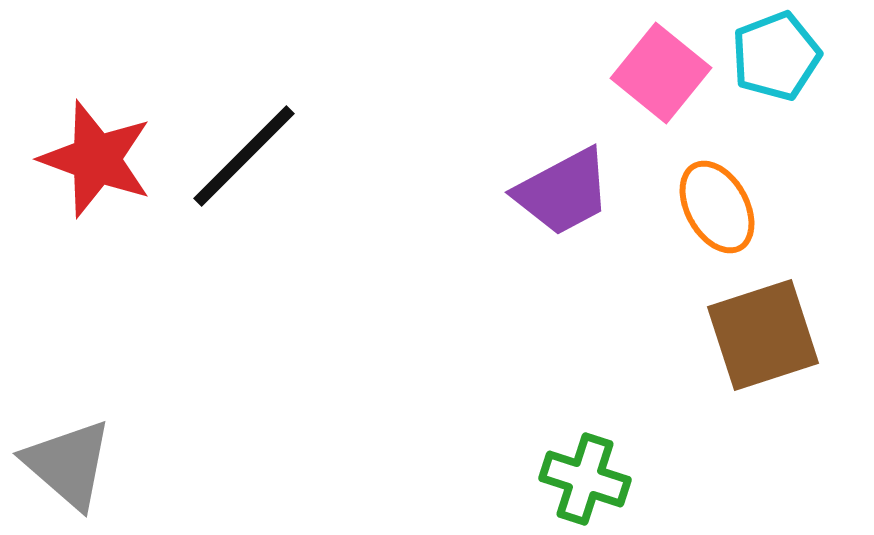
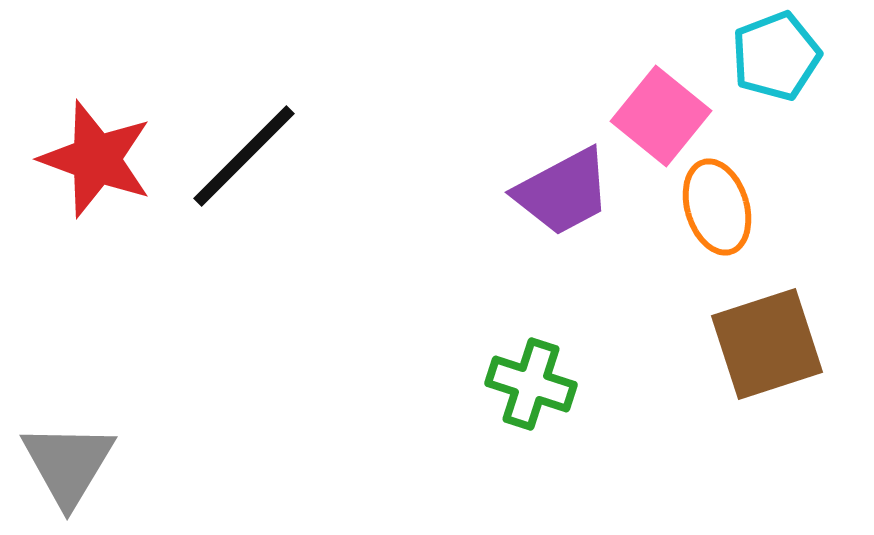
pink square: moved 43 px down
orange ellipse: rotated 12 degrees clockwise
brown square: moved 4 px right, 9 px down
gray triangle: rotated 20 degrees clockwise
green cross: moved 54 px left, 95 px up
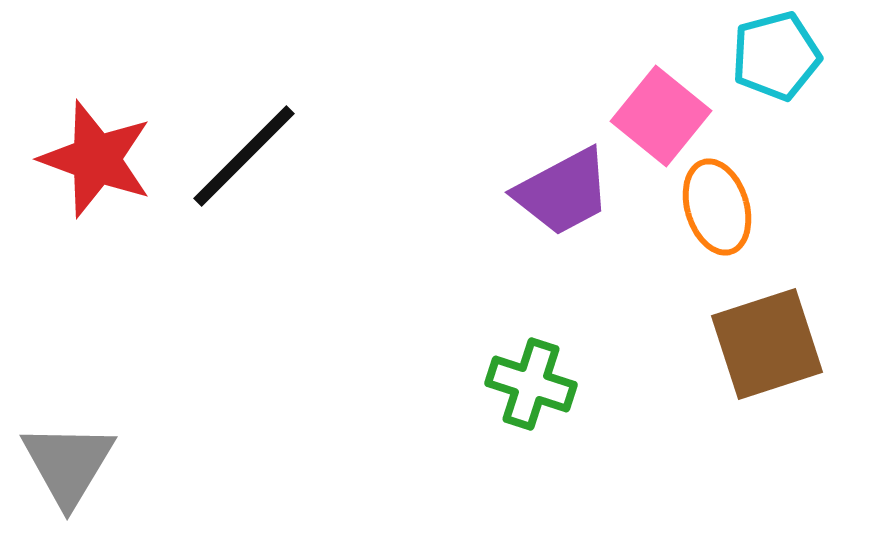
cyan pentagon: rotated 6 degrees clockwise
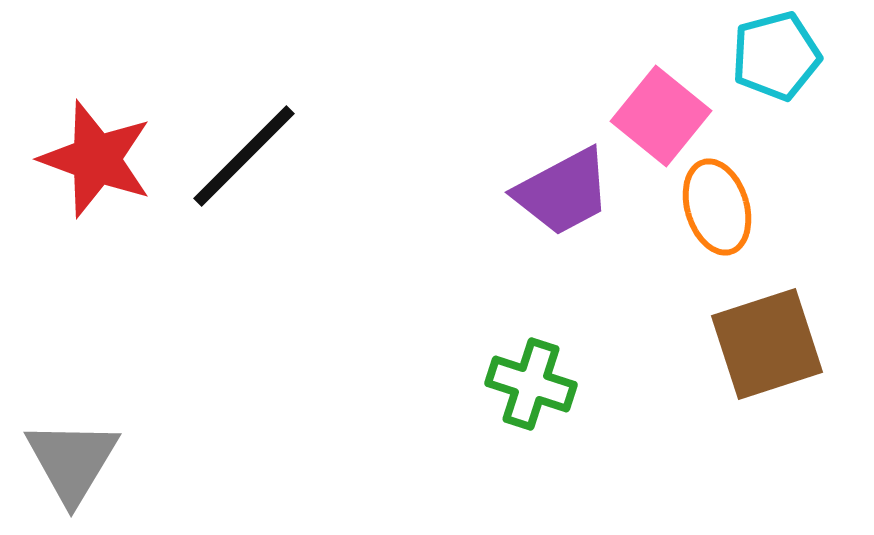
gray triangle: moved 4 px right, 3 px up
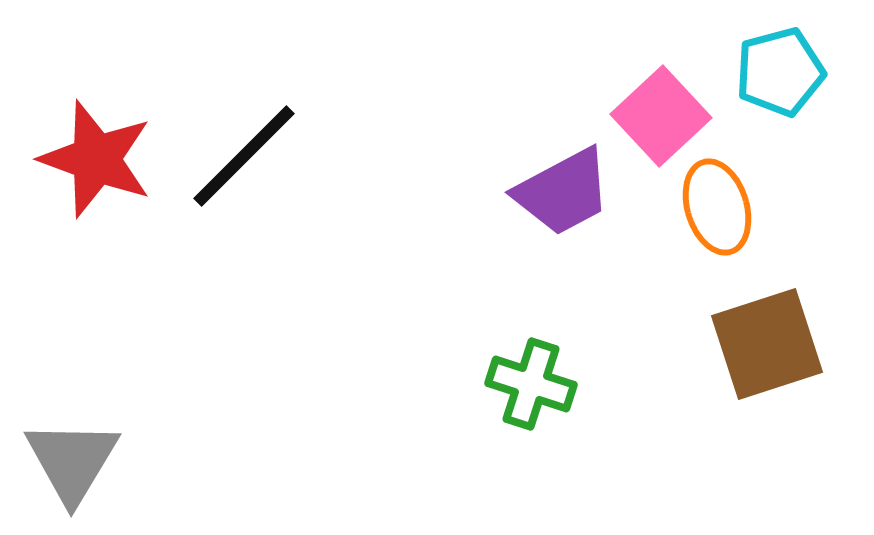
cyan pentagon: moved 4 px right, 16 px down
pink square: rotated 8 degrees clockwise
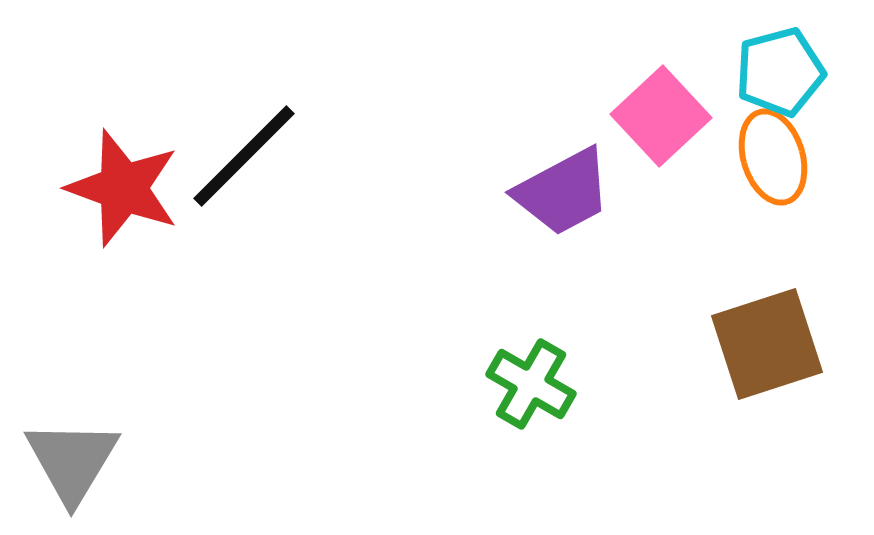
red star: moved 27 px right, 29 px down
orange ellipse: moved 56 px right, 50 px up
green cross: rotated 12 degrees clockwise
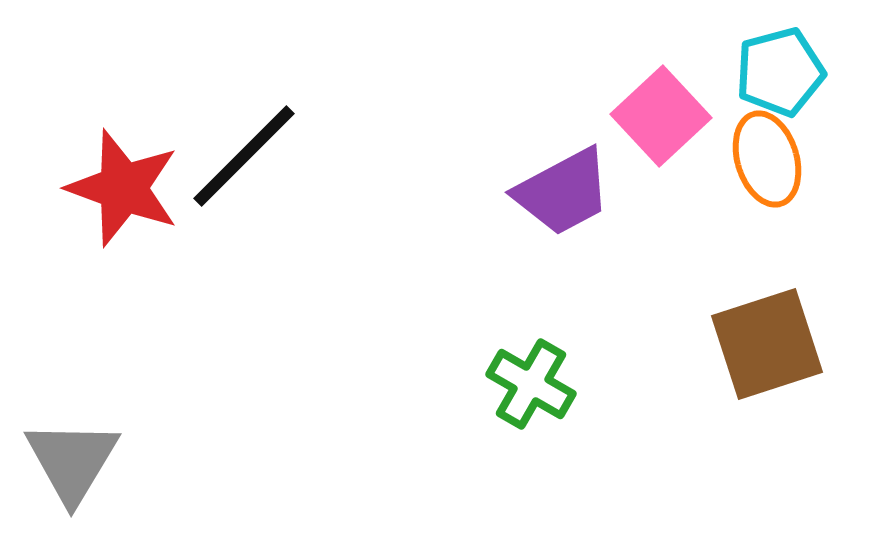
orange ellipse: moved 6 px left, 2 px down
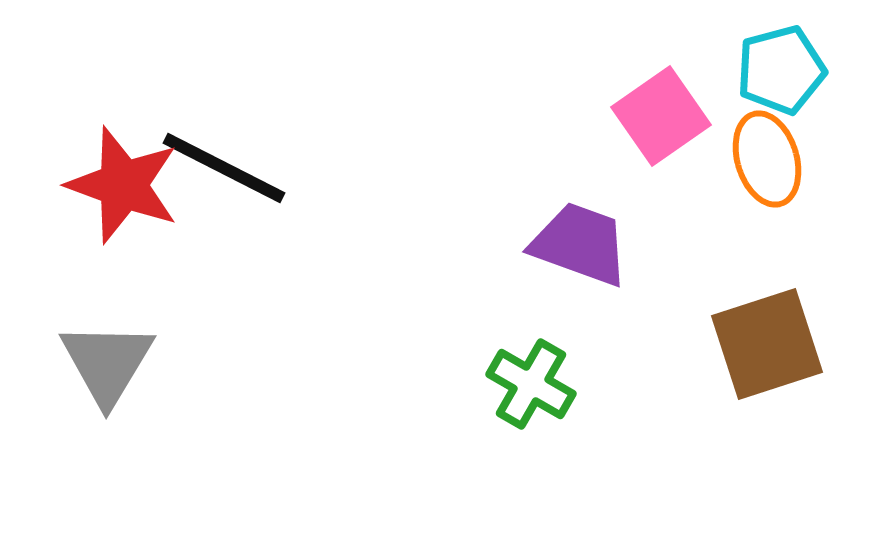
cyan pentagon: moved 1 px right, 2 px up
pink square: rotated 8 degrees clockwise
black line: moved 20 px left, 12 px down; rotated 72 degrees clockwise
red star: moved 3 px up
purple trapezoid: moved 17 px right, 52 px down; rotated 132 degrees counterclockwise
gray triangle: moved 35 px right, 98 px up
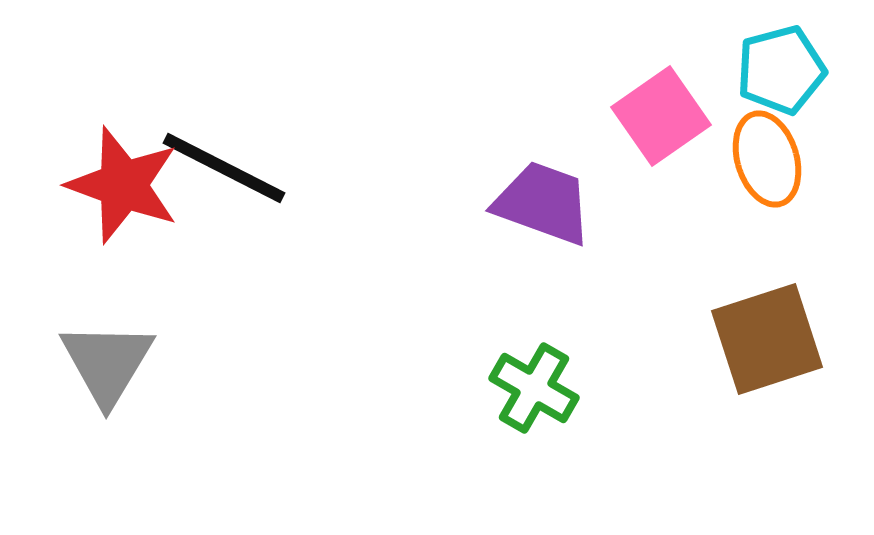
purple trapezoid: moved 37 px left, 41 px up
brown square: moved 5 px up
green cross: moved 3 px right, 4 px down
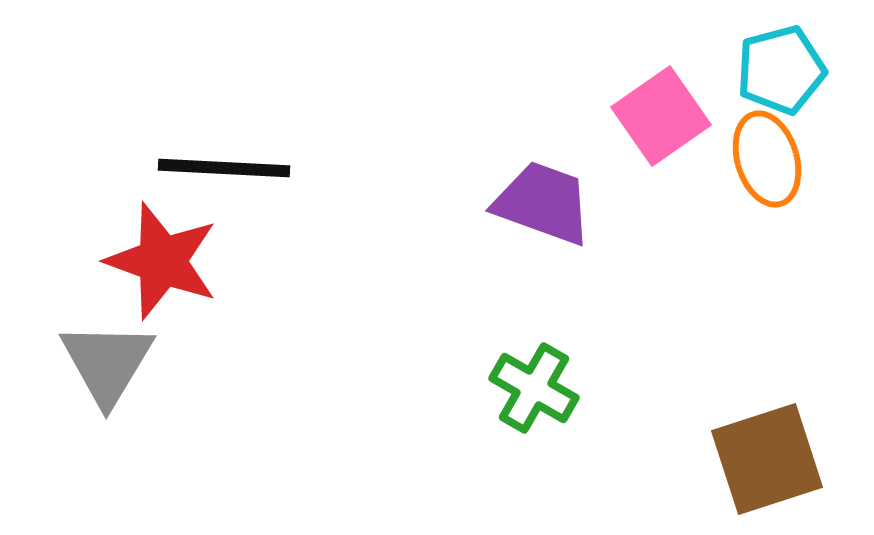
black line: rotated 24 degrees counterclockwise
red star: moved 39 px right, 76 px down
brown square: moved 120 px down
